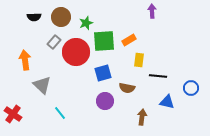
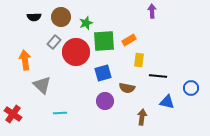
cyan line: rotated 56 degrees counterclockwise
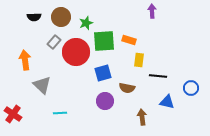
orange rectangle: rotated 48 degrees clockwise
brown arrow: rotated 14 degrees counterclockwise
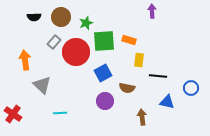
blue square: rotated 12 degrees counterclockwise
